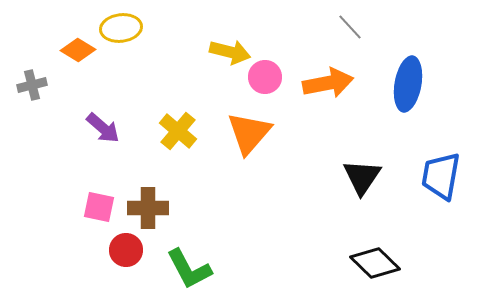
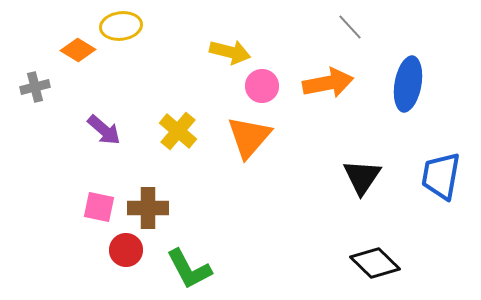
yellow ellipse: moved 2 px up
pink circle: moved 3 px left, 9 px down
gray cross: moved 3 px right, 2 px down
purple arrow: moved 1 px right, 2 px down
orange triangle: moved 4 px down
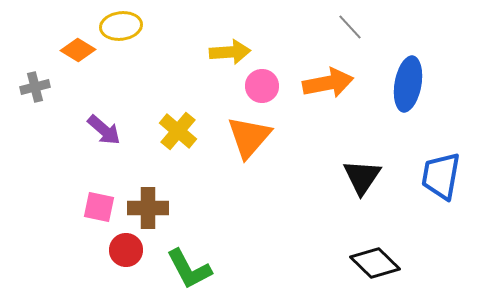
yellow arrow: rotated 18 degrees counterclockwise
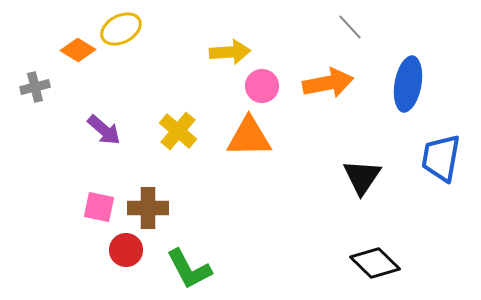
yellow ellipse: moved 3 px down; rotated 21 degrees counterclockwise
orange triangle: rotated 48 degrees clockwise
blue trapezoid: moved 18 px up
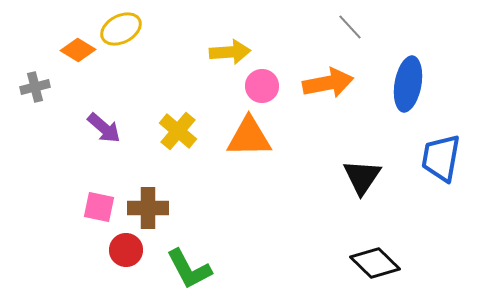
purple arrow: moved 2 px up
